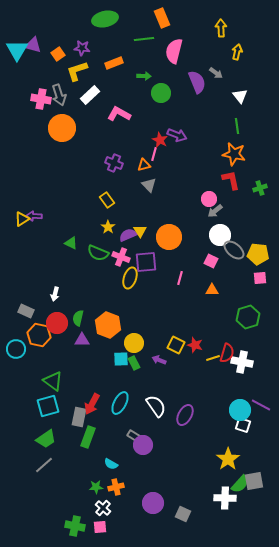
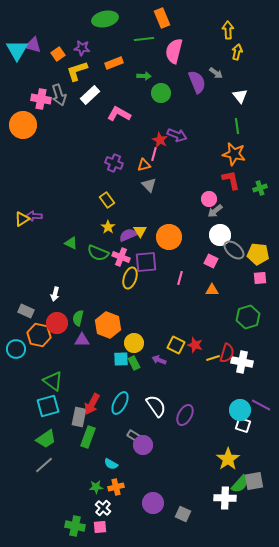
yellow arrow at (221, 28): moved 7 px right, 2 px down
orange circle at (62, 128): moved 39 px left, 3 px up
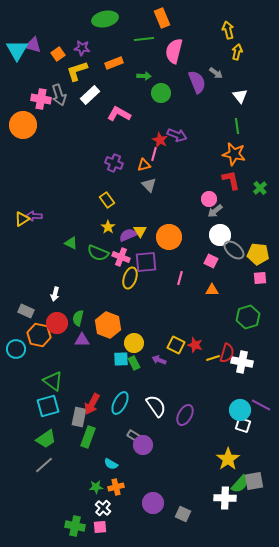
yellow arrow at (228, 30): rotated 12 degrees counterclockwise
green cross at (260, 188): rotated 24 degrees counterclockwise
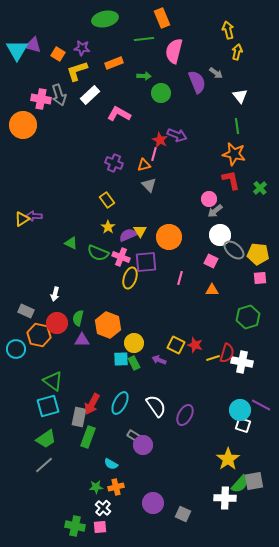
orange square at (58, 54): rotated 24 degrees counterclockwise
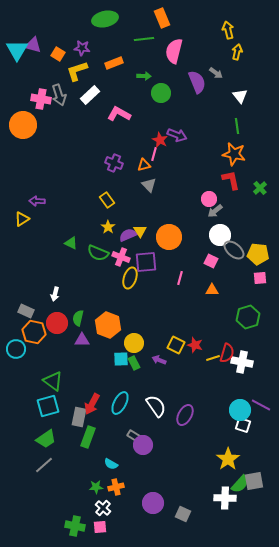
purple arrow at (34, 216): moved 3 px right, 15 px up
orange hexagon at (39, 335): moved 5 px left, 3 px up
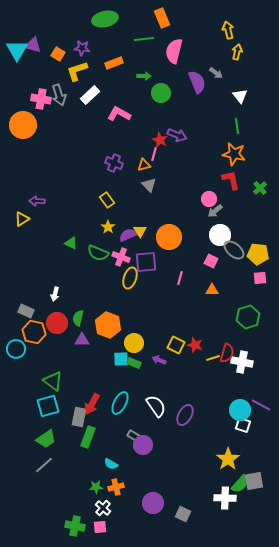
green rectangle at (134, 363): rotated 40 degrees counterclockwise
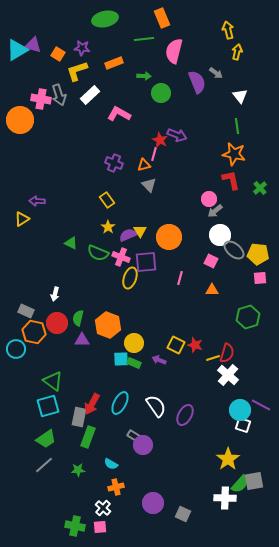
cyan triangle at (17, 50): rotated 30 degrees clockwise
orange circle at (23, 125): moved 3 px left, 5 px up
white cross at (242, 362): moved 14 px left, 13 px down; rotated 30 degrees clockwise
green star at (96, 487): moved 18 px left, 17 px up
